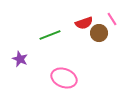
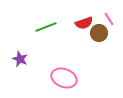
pink line: moved 3 px left
green line: moved 4 px left, 8 px up
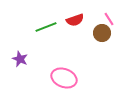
red semicircle: moved 9 px left, 3 px up
brown circle: moved 3 px right
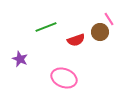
red semicircle: moved 1 px right, 20 px down
brown circle: moved 2 px left, 1 px up
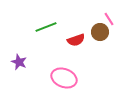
purple star: moved 1 px left, 3 px down
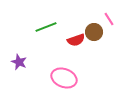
brown circle: moved 6 px left
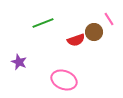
green line: moved 3 px left, 4 px up
pink ellipse: moved 2 px down
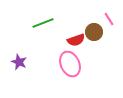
pink ellipse: moved 6 px right, 16 px up; rotated 45 degrees clockwise
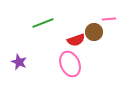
pink line: rotated 64 degrees counterclockwise
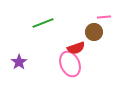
pink line: moved 5 px left, 2 px up
red semicircle: moved 8 px down
purple star: rotated 14 degrees clockwise
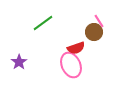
pink line: moved 5 px left, 4 px down; rotated 64 degrees clockwise
green line: rotated 15 degrees counterclockwise
pink ellipse: moved 1 px right, 1 px down
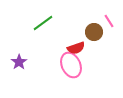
pink line: moved 10 px right
